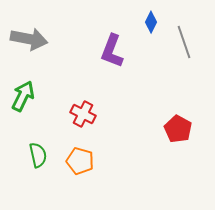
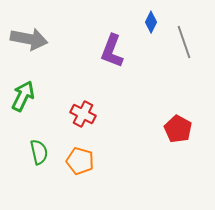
green semicircle: moved 1 px right, 3 px up
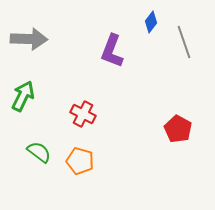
blue diamond: rotated 10 degrees clockwise
gray arrow: rotated 9 degrees counterclockwise
green semicircle: rotated 40 degrees counterclockwise
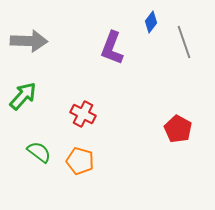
gray arrow: moved 2 px down
purple L-shape: moved 3 px up
green arrow: rotated 16 degrees clockwise
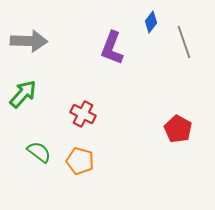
green arrow: moved 2 px up
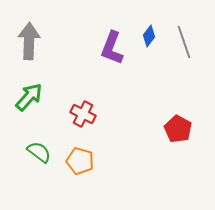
blue diamond: moved 2 px left, 14 px down
gray arrow: rotated 90 degrees counterclockwise
green arrow: moved 6 px right, 3 px down
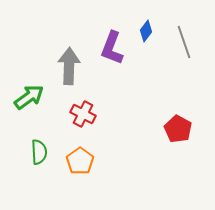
blue diamond: moved 3 px left, 5 px up
gray arrow: moved 40 px right, 25 px down
green arrow: rotated 12 degrees clockwise
green semicircle: rotated 50 degrees clockwise
orange pentagon: rotated 20 degrees clockwise
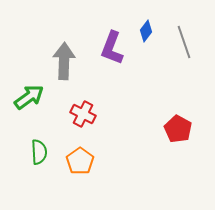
gray arrow: moved 5 px left, 5 px up
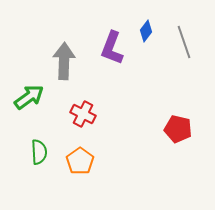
red pentagon: rotated 16 degrees counterclockwise
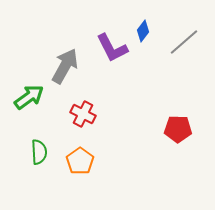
blue diamond: moved 3 px left
gray line: rotated 68 degrees clockwise
purple L-shape: rotated 48 degrees counterclockwise
gray arrow: moved 1 px right, 5 px down; rotated 27 degrees clockwise
red pentagon: rotated 12 degrees counterclockwise
